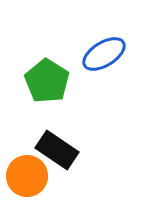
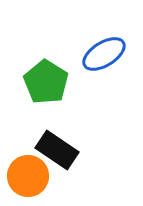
green pentagon: moved 1 px left, 1 px down
orange circle: moved 1 px right
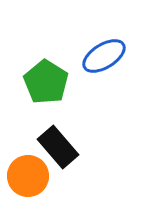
blue ellipse: moved 2 px down
black rectangle: moved 1 px right, 3 px up; rotated 15 degrees clockwise
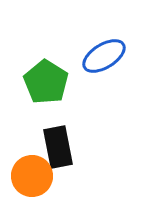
black rectangle: rotated 30 degrees clockwise
orange circle: moved 4 px right
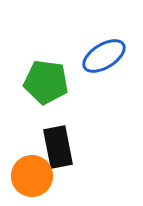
green pentagon: rotated 24 degrees counterclockwise
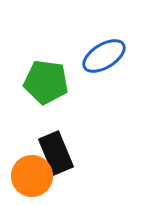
black rectangle: moved 2 px left, 6 px down; rotated 12 degrees counterclockwise
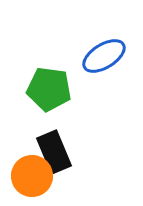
green pentagon: moved 3 px right, 7 px down
black rectangle: moved 2 px left, 1 px up
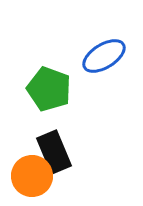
green pentagon: rotated 12 degrees clockwise
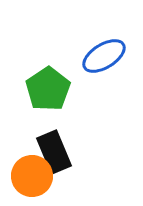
green pentagon: moved 1 px left; rotated 18 degrees clockwise
